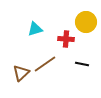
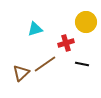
red cross: moved 4 px down; rotated 21 degrees counterclockwise
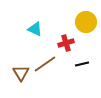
cyan triangle: rotated 42 degrees clockwise
black line: rotated 24 degrees counterclockwise
brown triangle: rotated 18 degrees counterclockwise
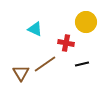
red cross: rotated 28 degrees clockwise
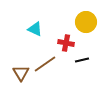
black line: moved 4 px up
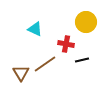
red cross: moved 1 px down
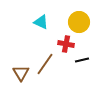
yellow circle: moved 7 px left
cyan triangle: moved 6 px right, 7 px up
brown line: rotated 20 degrees counterclockwise
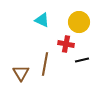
cyan triangle: moved 1 px right, 2 px up
brown line: rotated 25 degrees counterclockwise
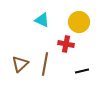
black line: moved 11 px down
brown triangle: moved 1 px left, 9 px up; rotated 18 degrees clockwise
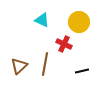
red cross: moved 2 px left; rotated 14 degrees clockwise
brown triangle: moved 1 px left, 2 px down
